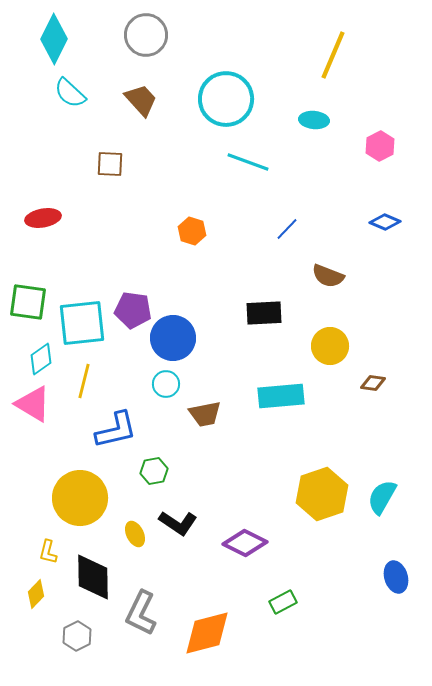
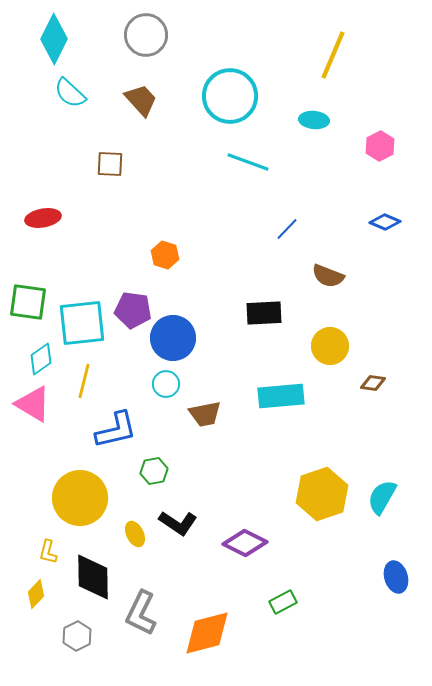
cyan circle at (226, 99): moved 4 px right, 3 px up
orange hexagon at (192, 231): moved 27 px left, 24 px down
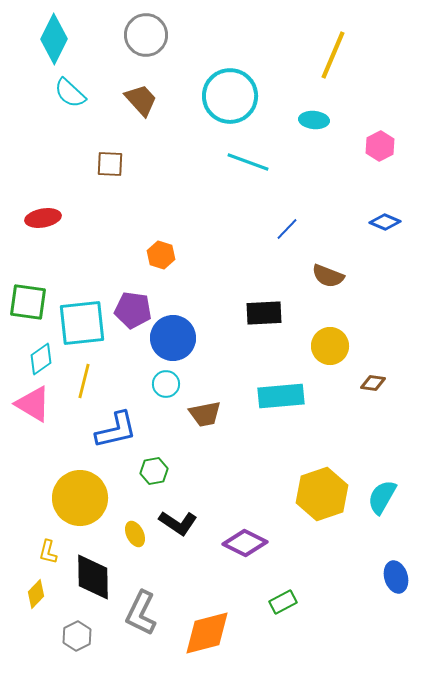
orange hexagon at (165, 255): moved 4 px left
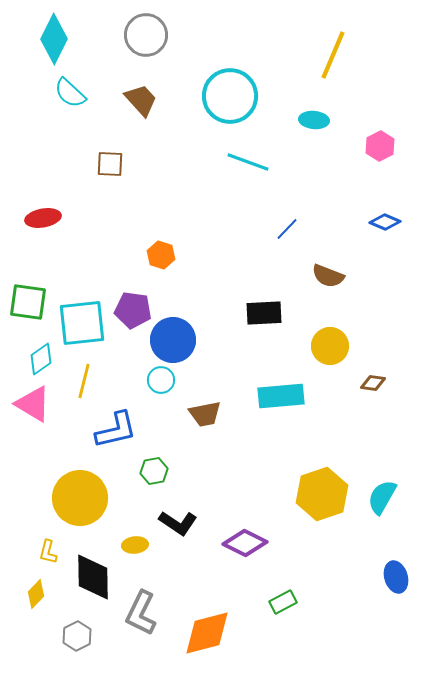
blue circle at (173, 338): moved 2 px down
cyan circle at (166, 384): moved 5 px left, 4 px up
yellow ellipse at (135, 534): moved 11 px down; rotated 70 degrees counterclockwise
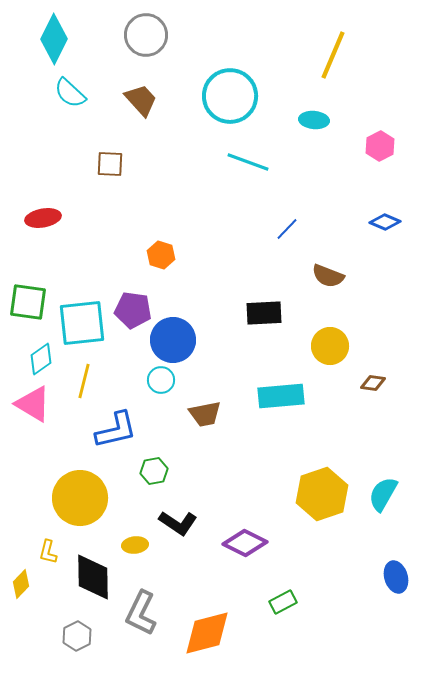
cyan semicircle at (382, 497): moved 1 px right, 3 px up
yellow diamond at (36, 594): moved 15 px left, 10 px up
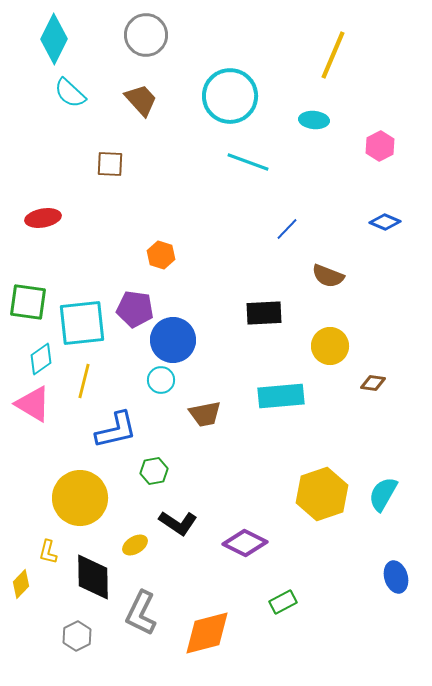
purple pentagon at (133, 310): moved 2 px right, 1 px up
yellow ellipse at (135, 545): rotated 25 degrees counterclockwise
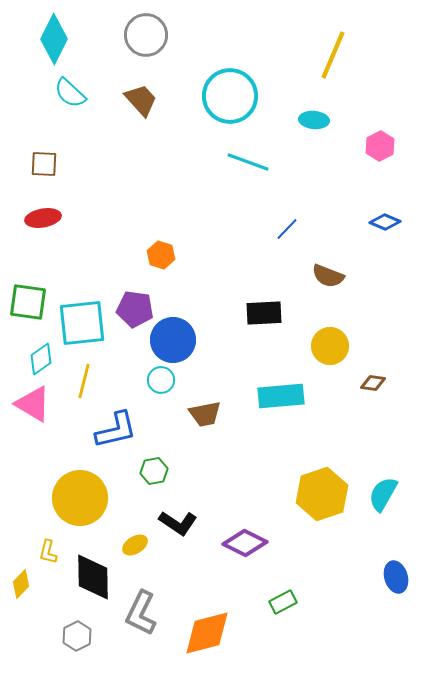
brown square at (110, 164): moved 66 px left
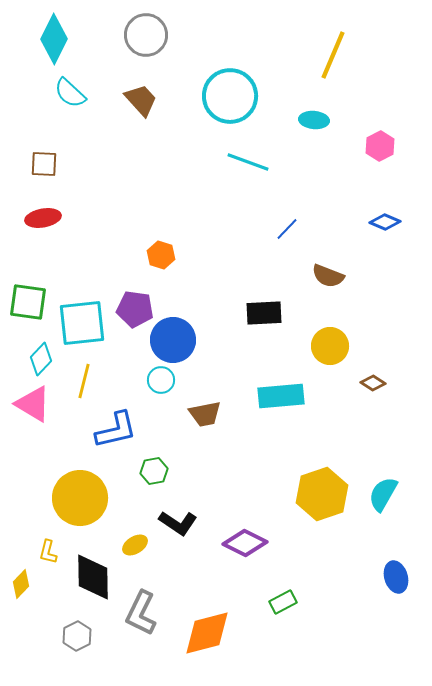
cyan diamond at (41, 359): rotated 12 degrees counterclockwise
brown diamond at (373, 383): rotated 25 degrees clockwise
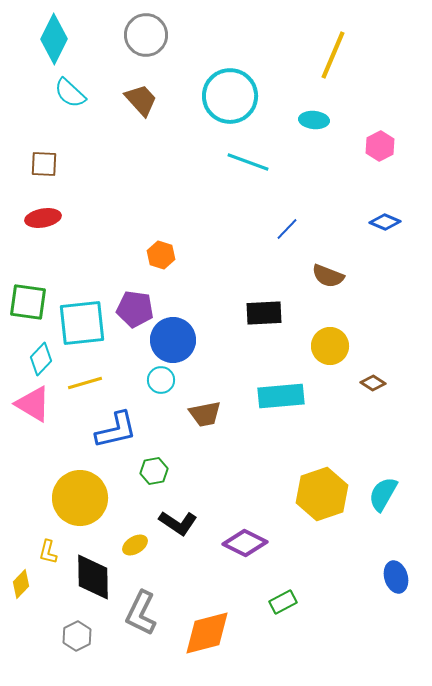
yellow line at (84, 381): moved 1 px right, 2 px down; rotated 60 degrees clockwise
